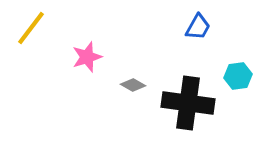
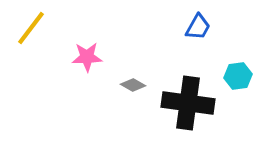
pink star: rotated 16 degrees clockwise
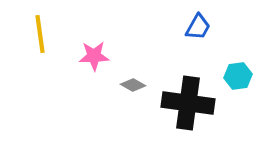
yellow line: moved 9 px right, 6 px down; rotated 45 degrees counterclockwise
pink star: moved 7 px right, 1 px up
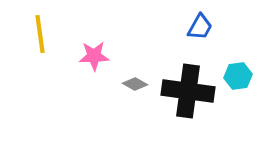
blue trapezoid: moved 2 px right
gray diamond: moved 2 px right, 1 px up
black cross: moved 12 px up
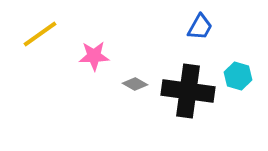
yellow line: rotated 63 degrees clockwise
cyan hexagon: rotated 24 degrees clockwise
